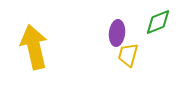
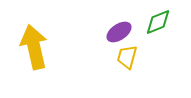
purple ellipse: moved 2 px right, 1 px up; rotated 50 degrees clockwise
yellow trapezoid: moved 1 px left, 2 px down
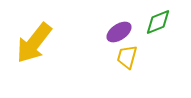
yellow arrow: moved 4 px up; rotated 129 degrees counterclockwise
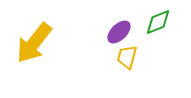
purple ellipse: rotated 10 degrees counterclockwise
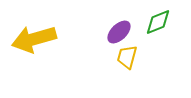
yellow arrow: moved 4 px up; rotated 36 degrees clockwise
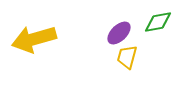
green diamond: rotated 12 degrees clockwise
purple ellipse: moved 1 px down
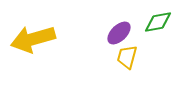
yellow arrow: moved 1 px left
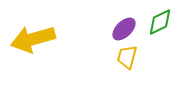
green diamond: moved 2 px right; rotated 16 degrees counterclockwise
purple ellipse: moved 5 px right, 4 px up
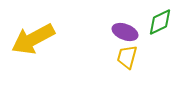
purple ellipse: moved 1 px right, 3 px down; rotated 65 degrees clockwise
yellow arrow: rotated 12 degrees counterclockwise
